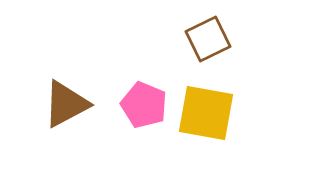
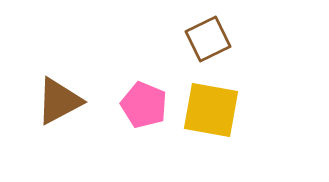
brown triangle: moved 7 px left, 3 px up
yellow square: moved 5 px right, 3 px up
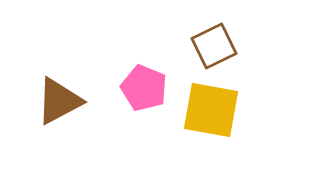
brown square: moved 6 px right, 7 px down
pink pentagon: moved 17 px up
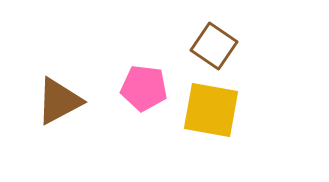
brown square: rotated 30 degrees counterclockwise
pink pentagon: rotated 15 degrees counterclockwise
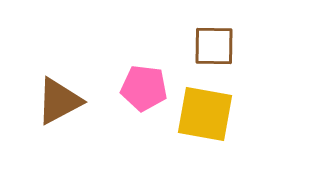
brown square: rotated 33 degrees counterclockwise
yellow square: moved 6 px left, 4 px down
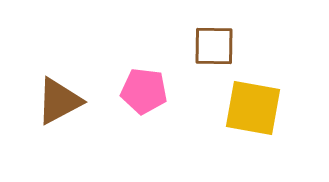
pink pentagon: moved 3 px down
yellow square: moved 48 px right, 6 px up
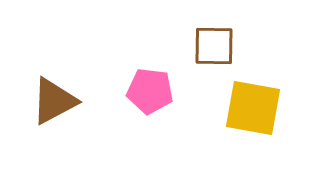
pink pentagon: moved 6 px right
brown triangle: moved 5 px left
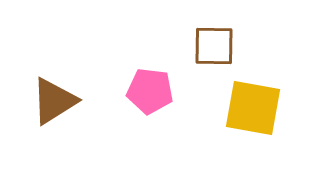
brown triangle: rotated 4 degrees counterclockwise
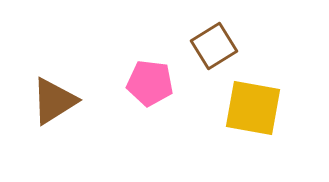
brown square: rotated 33 degrees counterclockwise
pink pentagon: moved 8 px up
